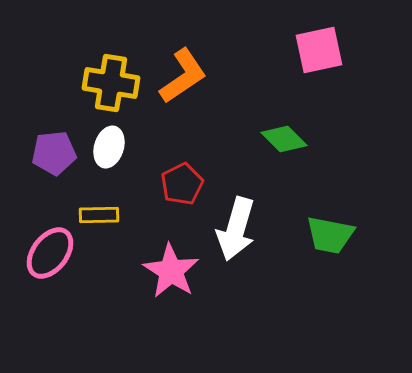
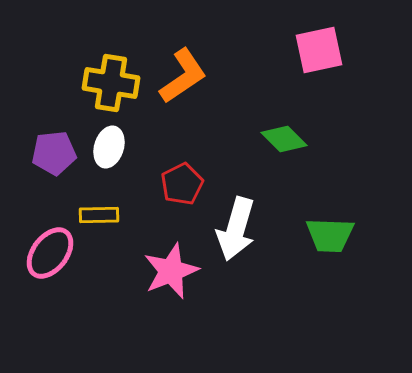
green trapezoid: rotated 9 degrees counterclockwise
pink star: rotated 18 degrees clockwise
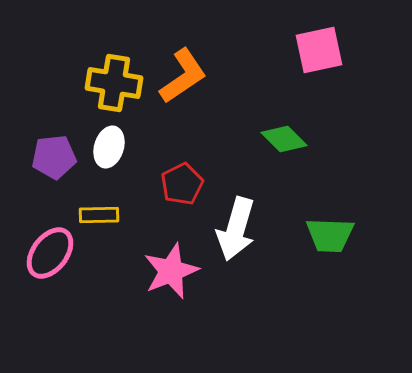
yellow cross: moved 3 px right
purple pentagon: moved 4 px down
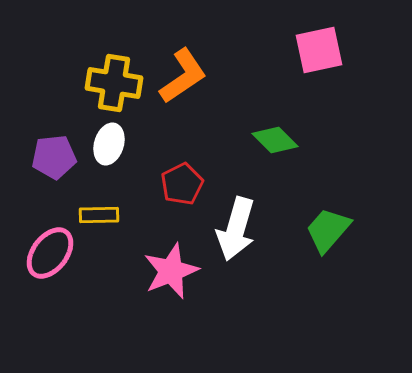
green diamond: moved 9 px left, 1 px down
white ellipse: moved 3 px up
green trapezoid: moved 2 px left, 5 px up; rotated 129 degrees clockwise
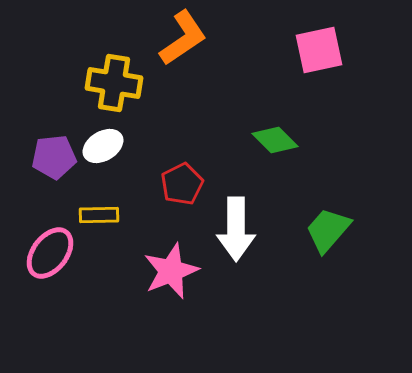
orange L-shape: moved 38 px up
white ellipse: moved 6 px left, 2 px down; rotated 42 degrees clockwise
white arrow: rotated 16 degrees counterclockwise
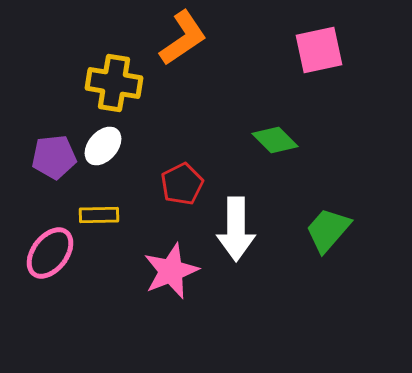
white ellipse: rotated 18 degrees counterclockwise
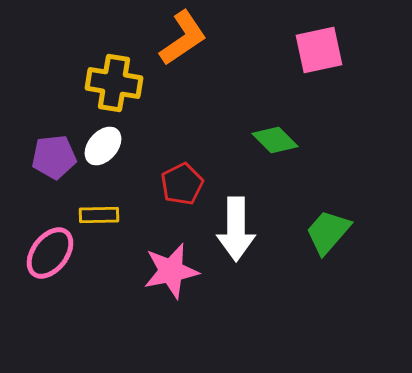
green trapezoid: moved 2 px down
pink star: rotated 10 degrees clockwise
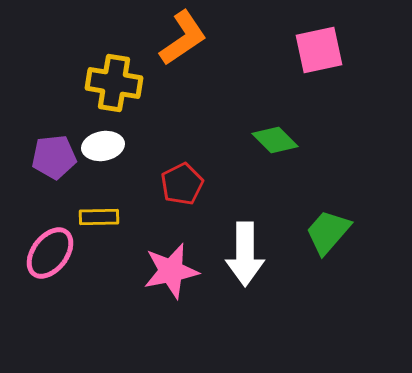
white ellipse: rotated 39 degrees clockwise
yellow rectangle: moved 2 px down
white arrow: moved 9 px right, 25 px down
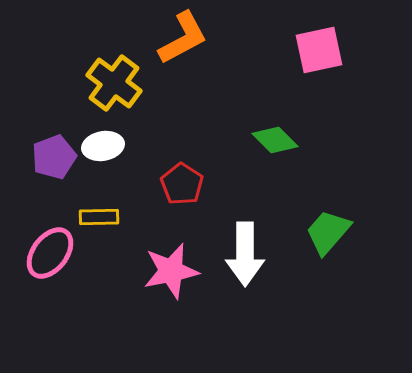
orange L-shape: rotated 6 degrees clockwise
yellow cross: rotated 28 degrees clockwise
purple pentagon: rotated 15 degrees counterclockwise
red pentagon: rotated 12 degrees counterclockwise
